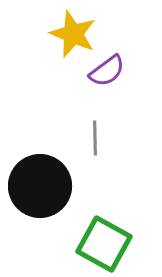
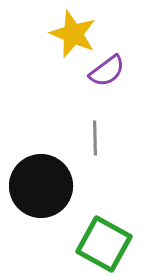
black circle: moved 1 px right
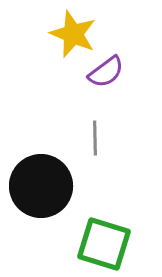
purple semicircle: moved 1 px left, 1 px down
green square: rotated 12 degrees counterclockwise
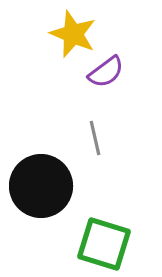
gray line: rotated 12 degrees counterclockwise
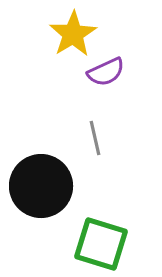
yellow star: rotated 18 degrees clockwise
purple semicircle: rotated 12 degrees clockwise
green square: moved 3 px left
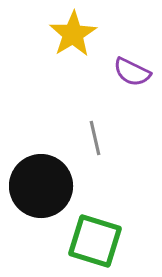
purple semicircle: moved 26 px right; rotated 51 degrees clockwise
green square: moved 6 px left, 3 px up
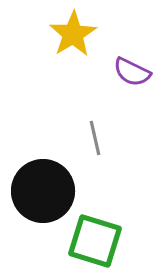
black circle: moved 2 px right, 5 px down
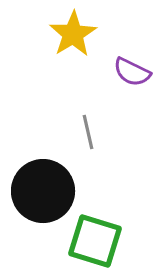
gray line: moved 7 px left, 6 px up
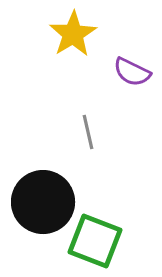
black circle: moved 11 px down
green square: rotated 4 degrees clockwise
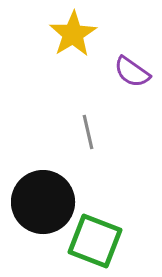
purple semicircle: rotated 9 degrees clockwise
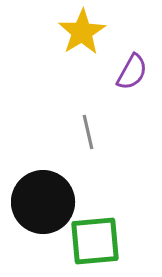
yellow star: moved 9 px right, 2 px up
purple semicircle: rotated 96 degrees counterclockwise
green square: rotated 26 degrees counterclockwise
